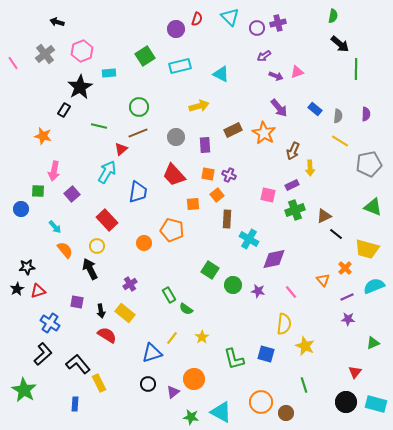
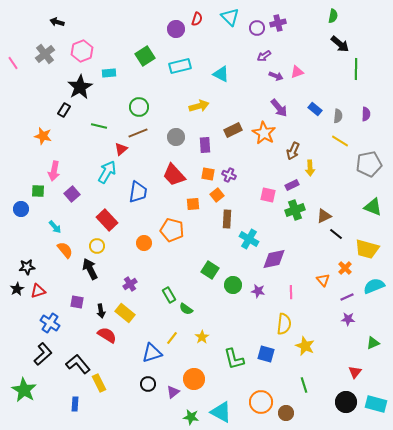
pink line at (291, 292): rotated 40 degrees clockwise
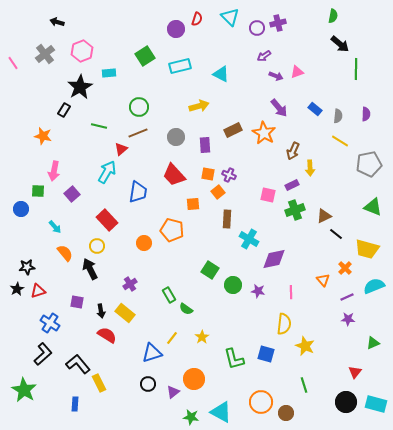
orange square at (217, 195): moved 1 px right, 3 px up
orange semicircle at (65, 250): moved 3 px down
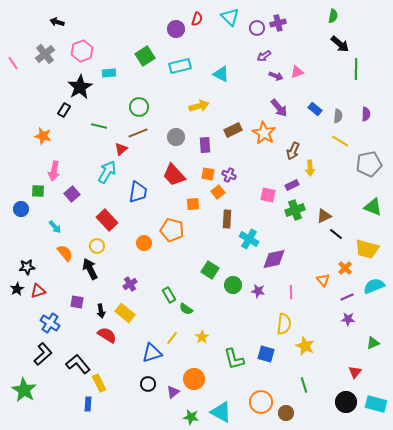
blue rectangle at (75, 404): moved 13 px right
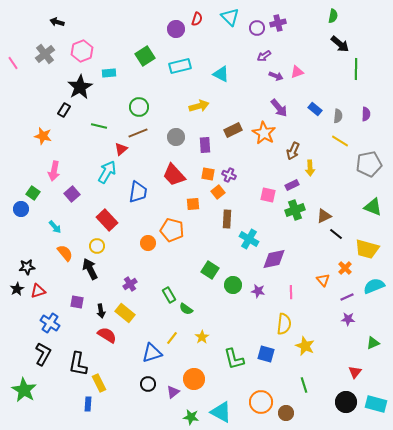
green square at (38, 191): moved 5 px left, 2 px down; rotated 32 degrees clockwise
orange circle at (144, 243): moved 4 px right
black L-shape at (43, 354): rotated 20 degrees counterclockwise
black L-shape at (78, 364): rotated 130 degrees counterclockwise
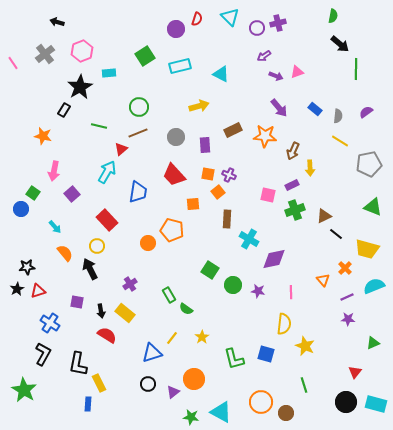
purple semicircle at (366, 114): moved 2 px up; rotated 128 degrees counterclockwise
orange star at (264, 133): moved 1 px right, 3 px down; rotated 25 degrees counterclockwise
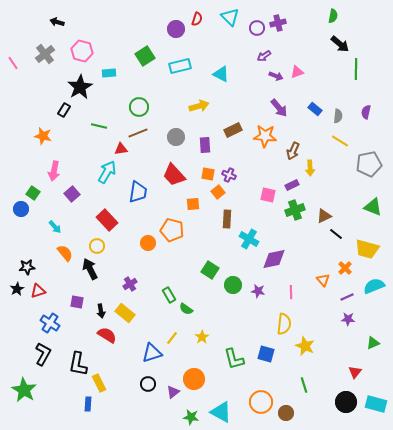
pink hexagon at (82, 51): rotated 25 degrees counterclockwise
purple semicircle at (366, 112): rotated 40 degrees counterclockwise
red triangle at (121, 149): rotated 32 degrees clockwise
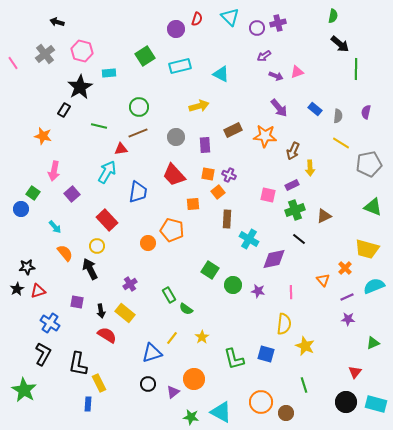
yellow line at (340, 141): moved 1 px right, 2 px down
black line at (336, 234): moved 37 px left, 5 px down
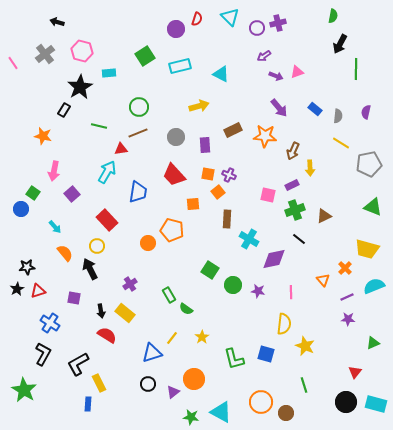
black arrow at (340, 44): rotated 78 degrees clockwise
purple square at (77, 302): moved 3 px left, 4 px up
black L-shape at (78, 364): rotated 50 degrees clockwise
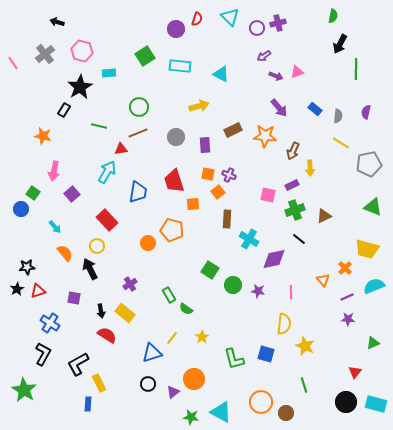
cyan rectangle at (180, 66): rotated 20 degrees clockwise
red trapezoid at (174, 175): moved 6 px down; rotated 25 degrees clockwise
